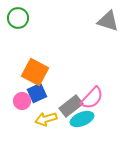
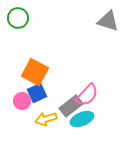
pink semicircle: moved 5 px left, 3 px up
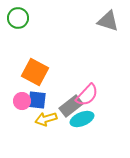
blue square: moved 7 px down; rotated 30 degrees clockwise
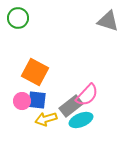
cyan ellipse: moved 1 px left, 1 px down
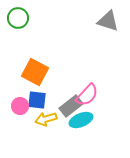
pink circle: moved 2 px left, 5 px down
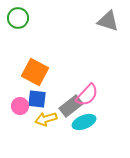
blue square: moved 1 px up
cyan ellipse: moved 3 px right, 2 px down
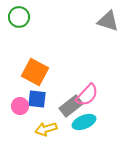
green circle: moved 1 px right, 1 px up
yellow arrow: moved 10 px down
